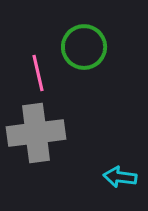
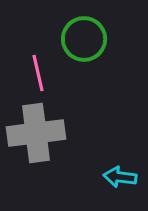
green circle: moved 8 px up
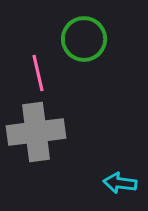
gray cross: moved 1 px up
cyan arrow: moved 6 px down
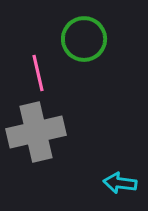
gray cross: rotated 6 degrees counterclockwise
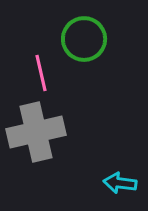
pink line: moved 3 px right
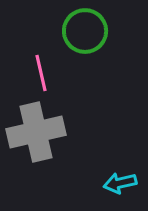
green circle: moved 1 px right, 8 px up
cyan arrow: rotated 20 degrees counterclockwise
